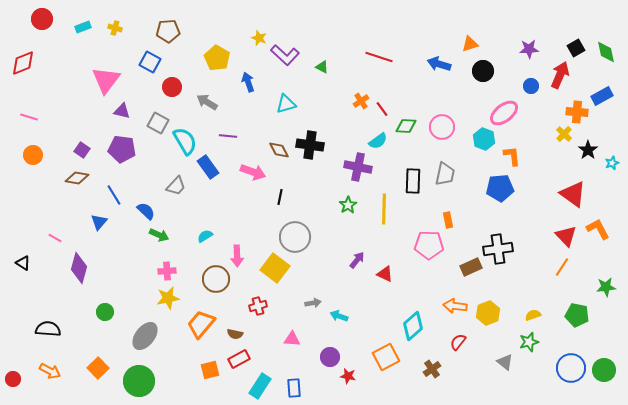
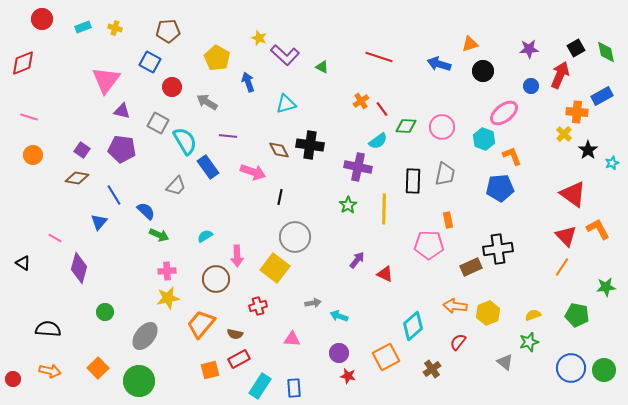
orange L-shape at (512, 156): rotated 15 degrees counterclockwise
purple circle at (330, 357): moved 9 px right, 4 px up
orange arrow at (50, 371): rotated 15 degrees counterclockwise
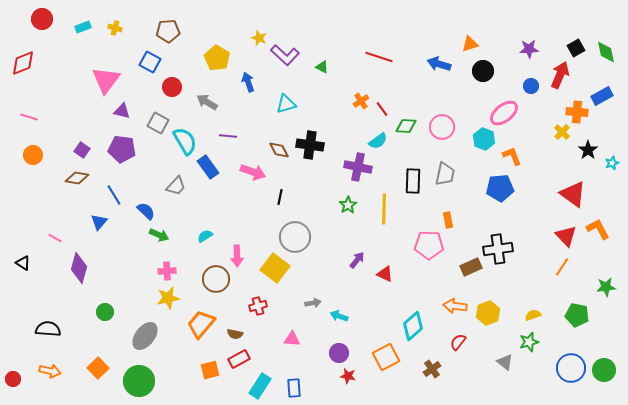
yellow cross at (564, 134): moved 2 px left, 2 px up
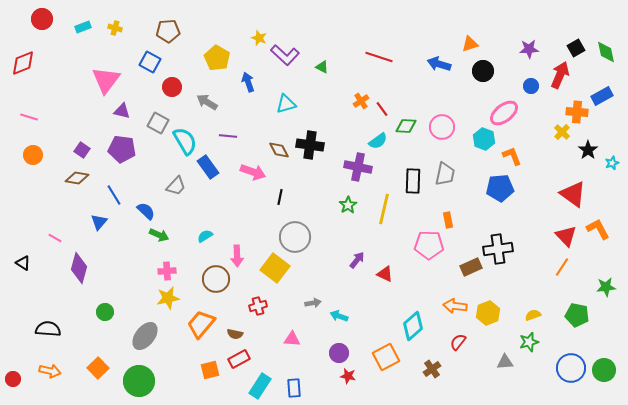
yellow line at (384, 209): rotated 12 degrees clockwise
gray triangle at (505, 362): rotated 42 degrees counterclockwise
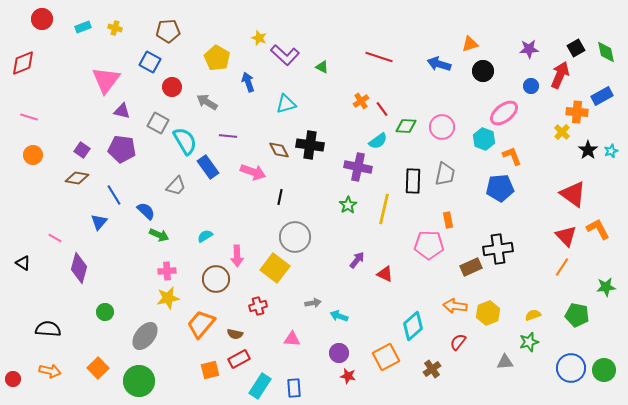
cyan star at (612, 163): moved 1 px left, 12 px up
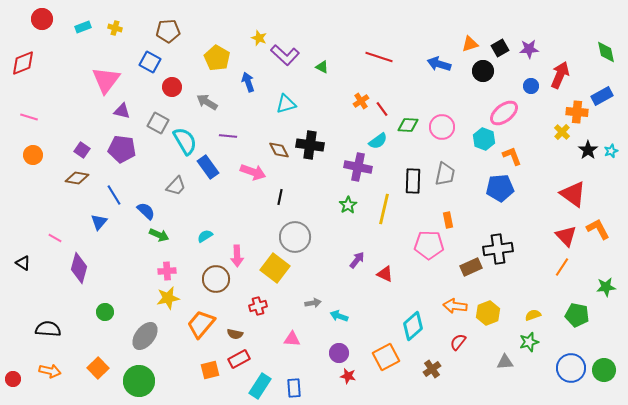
black square at (576, 48): moved 76 px left
green diamond at (406, 126): moved 2 px right, 1 px up
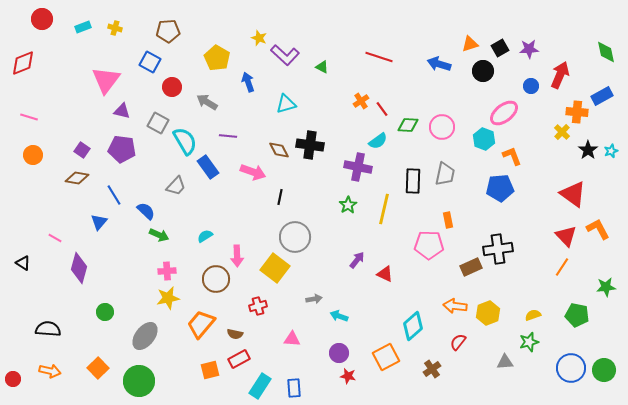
gray arrow at (313, 303): moved 1 px right, 4 px up
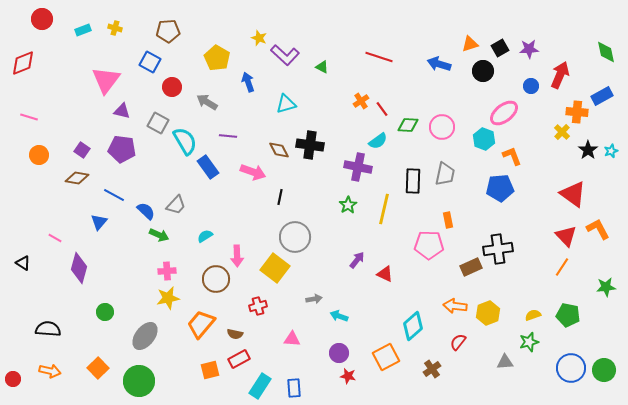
cyan rectangle at (83, 27): moved 3 px down
orange circle at (33, 155): moved 6 px right
gray trapezoid at (176, 186): moved 19 px down
blue line at (114, 195): rotated 30 degrees counterclockwise
green pentagon at (577, 315): moved 9 px left
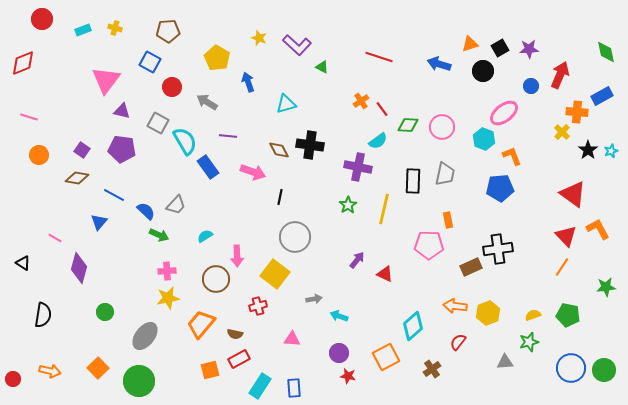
purple L-shape at (285, 55): moved 12 px right, 10 px up
yellow square at (275, 268): moved 6 px down
black semicircle at (48, 329): moved 5 px left, 14 px up; rotated 95 degrees clockwise
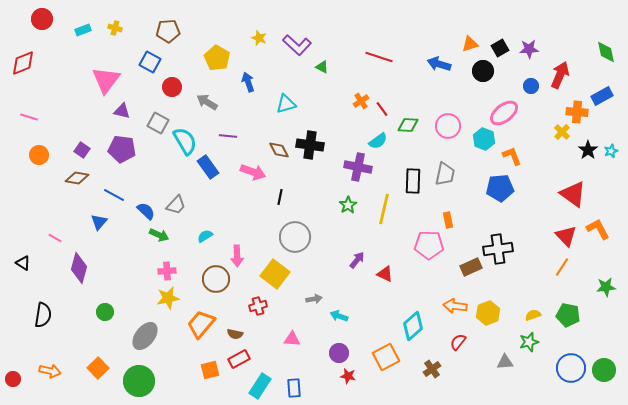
pink circle at (442, 127): moved 6 px right, 1 px up
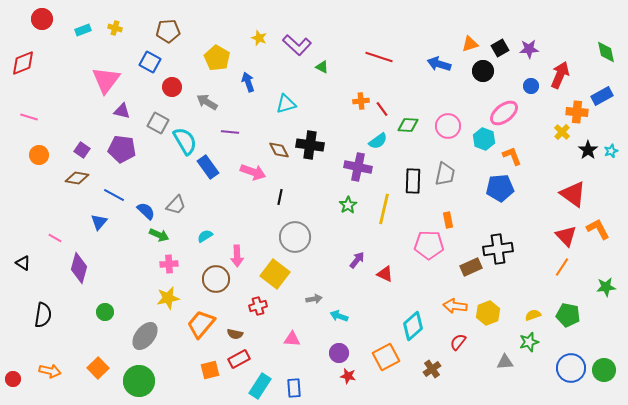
orange cross at (361, 101): rotated 28 degrees clockwise
purple line at (228, 136): moved 2 px right, 4 px up
pink cross at (167, 271): moved 2 px right, 7 px up
